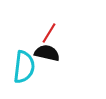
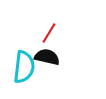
black semicircle: moved 4 px down
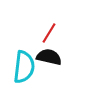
black semicircle: moved 2 px right
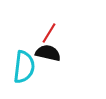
black semicircle: moved 1 px left, 4 px up
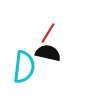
red line: moved 1 px left
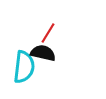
black semicircle: moved 5 px left
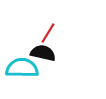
cyan semicircle: moved 2 px left, 1 px down; rotated 96 degrees counterclockwise
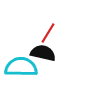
cyan semicircle: moved 1 px left, 1 px up
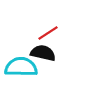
red line: rotated 25 degrees clockwise
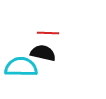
red line: rotated 35 degrees clockwise
